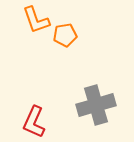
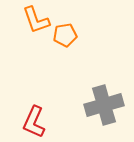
gray cross: moved 8 px right
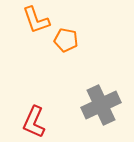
orange pentagon: moved 1 px right, 5 px down; rotated 20 degrees clockwise
gray cross: moved 3 px left; rotated 9 degrees counterclockwise
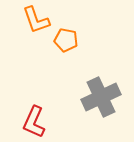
gray cross: moved 8 px up
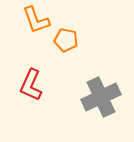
red L-shape: moved 3 px left, 37 px up
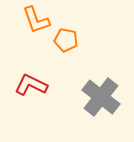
red L-shape: rotated 92 degrees clockwise
gray cross: rotated 27 degrees counterclockwise
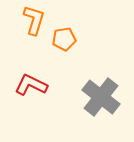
orange L-shape: moved 2 px left; rotated 144 degrees counterclockwise
orange pentagon: moved 2 px left, 1 px up; rotated 20 degrees counterclockwise
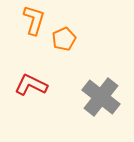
orange pentagon: rotated 15 degrees counterclockwise
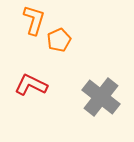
orange pentagon: moved 5 px left, 1 px down
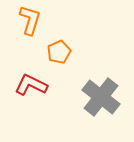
orange L-shape: moved 4 px left
orange pentagon: moved 12 px down
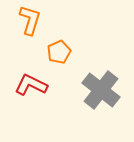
gray cross: moved 7 px up
